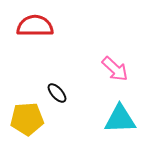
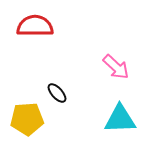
pink arrow: moved 1 px right, 2 px up
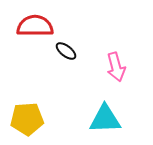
pink arrow: rotated 32 degrees clockwise
black ellipse: moved 9 px right, 42 px up; rotated 10 degrees counterclockwise
cyan triangle: moved 15 px left
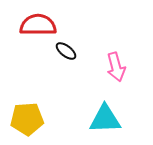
red semicircle: moved 3 px right, 1 px up
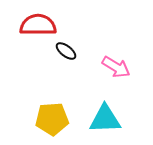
pink arrow: rotated 44 degrees counterclockwise
yellow pentagon: moved 25 px right
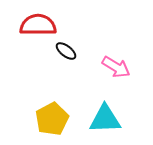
yellow pentagon: rotated 24 degrees counterclockwise
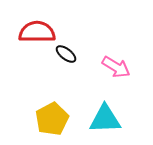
red semicircle: moved 1 px left, 7 px down
black ellipse: moved 3 px down
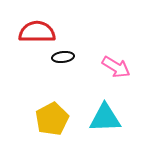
black ellipse: moved 3 px left, 3 px down; rotated 45 degrees counterclockwise
cyan triangle: moved 1 px up
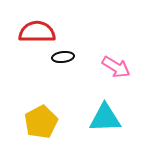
yellow pentagon: moved 11 px left, 3 px down
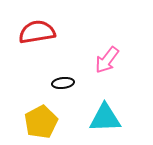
red semicircle: rotated 9 degrees counterclockwise
black ellipse: moved 26 px down
pink arrow: moved 9 px left, 7 px up; rotated 96 degrees clockwise
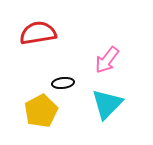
red semicircle: moved 1 px right, 1 px down
cyan triangle: moved 2 px right, 14 px up; rotated 44 degrees counterclockwise
yellow pentagon: moved 11 px up
